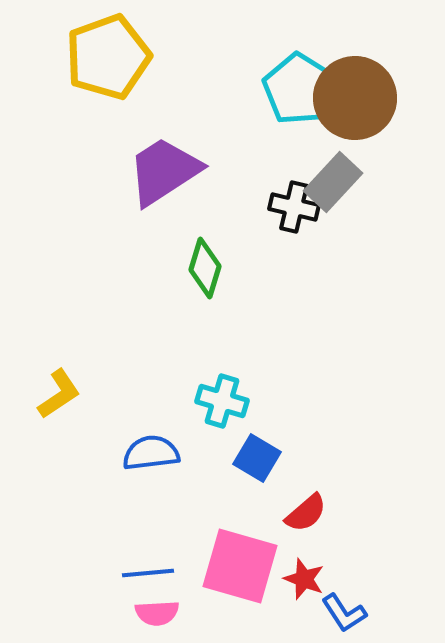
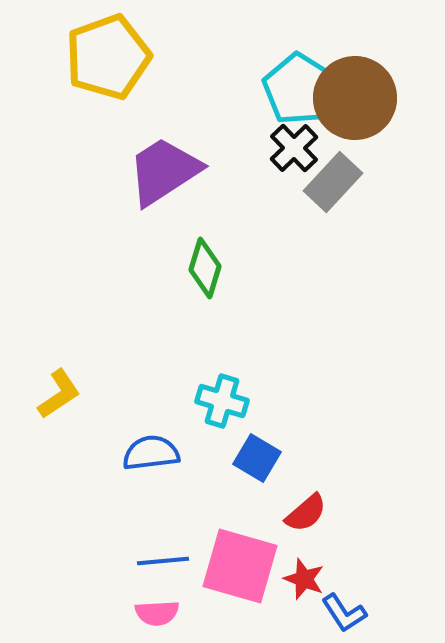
black cross: moved 59 px up; rotated 33 degrees clockwise
blue line: moved 15 px right, 12 px up
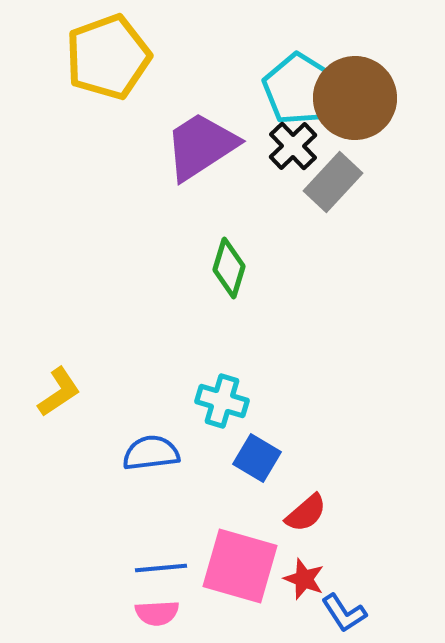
black cross: moved 1 px left, 2 px up
purple trapezoid: moved 37 px right, 25 px up
green diamond: moved 24 px right
yellow L-shape: moved 2 px up
blue line: moved 2 px left, 7 px down
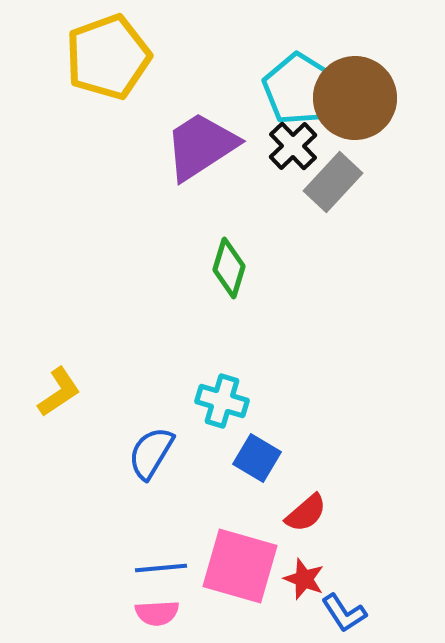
blue semicircle: rotated 52 degrees counterclockwise
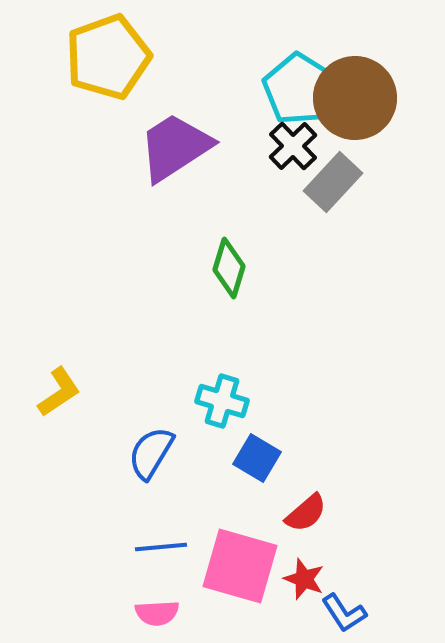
purple trapezoid: moved 26 px left, 1 px down
blue line: moved 21 px up
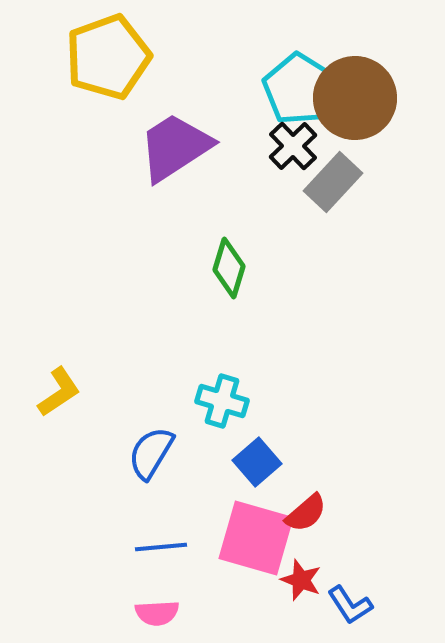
blue square: moved 4 px down; rotated 18 degrees clockwise
pink square: moved 16 px right, 28 px up
red star: moved 3 px left, 1 px down
blue L-shape: moved 6 px right, 8 px up
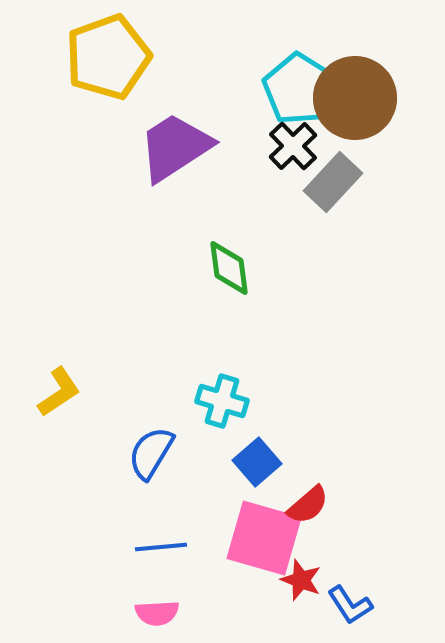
green diamond: rotated 24 degrees counterclockwise
red semicircle: moved 2 px right, 8 px up
pink square: moved 8 px right
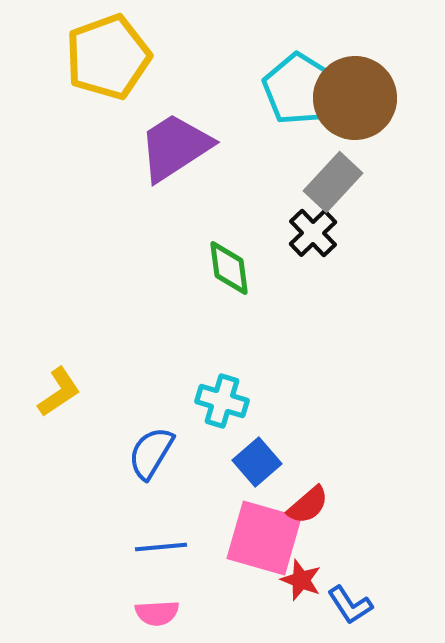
black cross: moved 20 px right, 87 px down
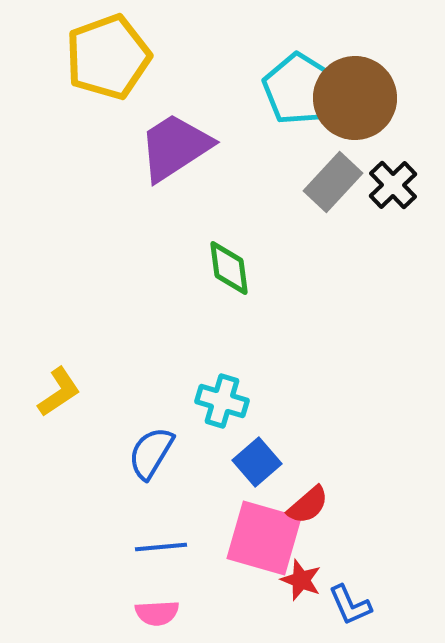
black cross: moved 80 px right, 48 px up
blue L-shape: rotated 9 degrees clockwise
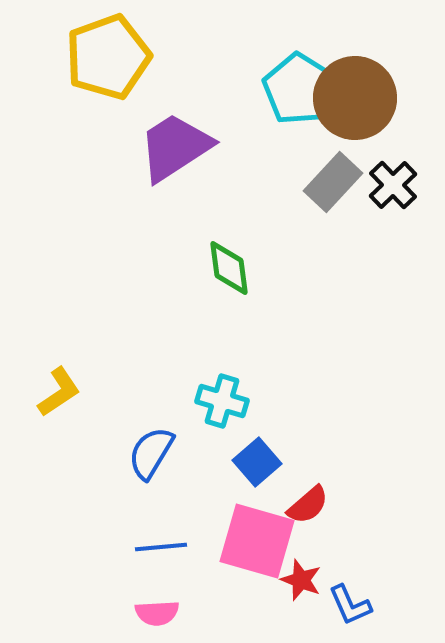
pink square: moved 7 px left, 3 px down
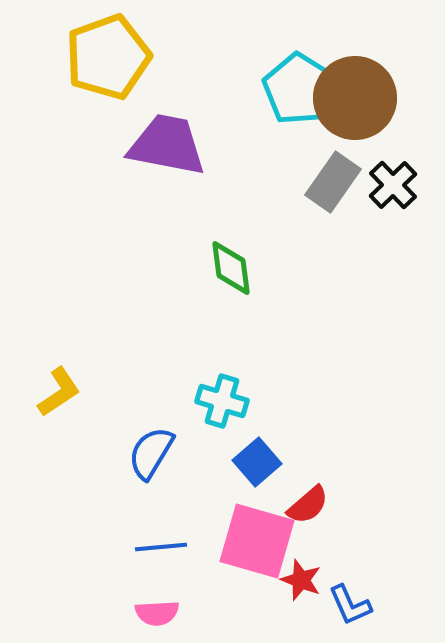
purple trapezoid: moved 8 px left, 2 px up; rotated 44 degrees clockwise
gray rectangle: rotated 8 degrees counterclockwise
green diamond: moved 2 px right
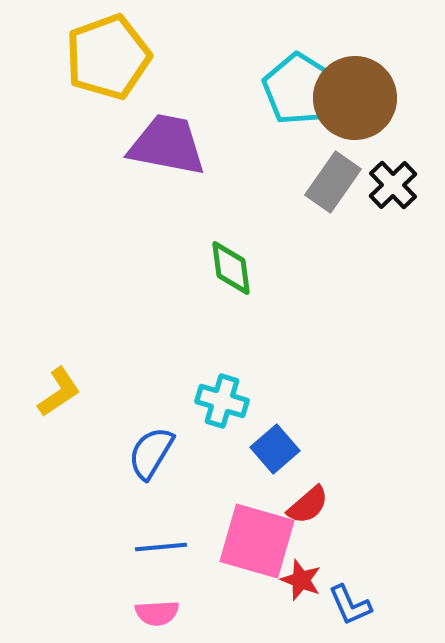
blue square: moved 18 px right, 13 px up
